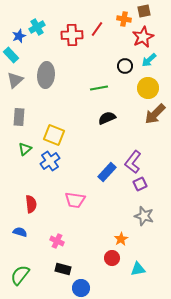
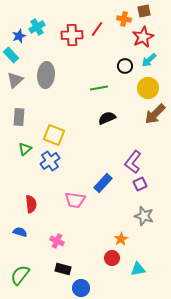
blue rectangle: moved 4 px left, 11 px down
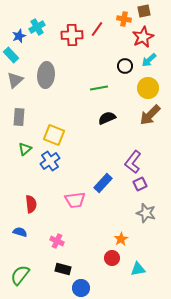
brown arrow: moved 5 px left, 1 px down
pink trapezoid: rotated 15 degrees counterclockwise
gray star: moved 2 px right, 3 px up
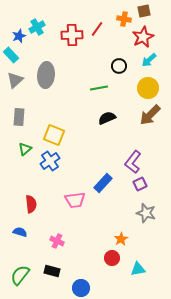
black circle: moved 6 px left
black rectangle: moved 11 px left, 2 px down
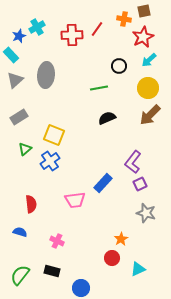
gray rectangle: rotated 54 degrees clockwise
cyan triangle: rotated 14 degrees counterclockwise
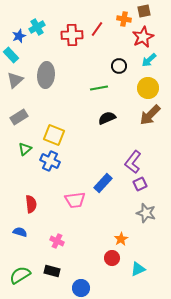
blue cross: rotated 30 degrees counterclockwise
green semicircle: rotated 20 degrees clockwise
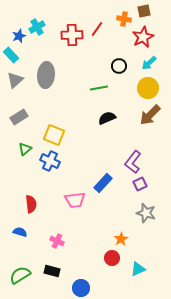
cyan arrow: moved 3 px down
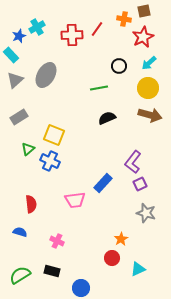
gray ellipse: rotated 25 degrees clockwise
brown arrow: rotated 120 degrees counterclockwise
green triangle: moved 3 px right
